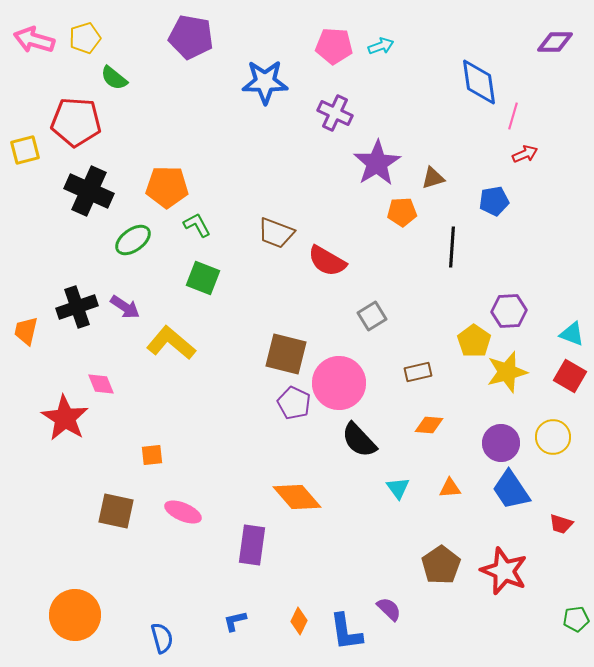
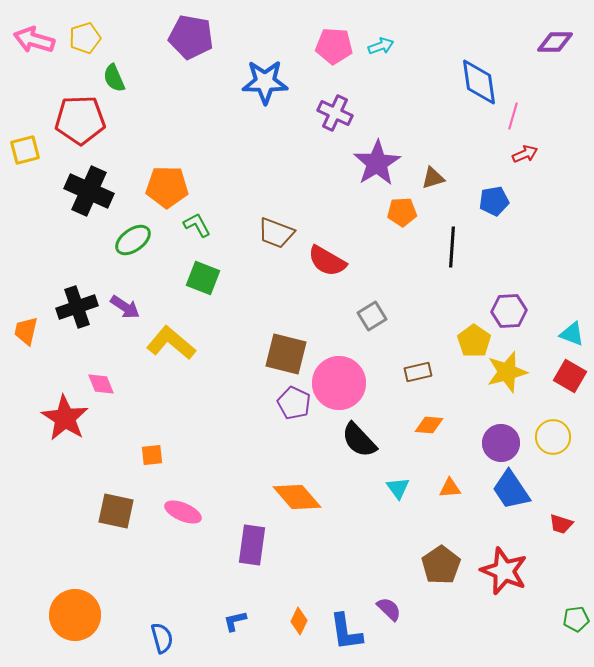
green semicircle at (114, 78): rotated 28 degrees clockwise
red pentagon at (76, 122): moved 4 px right, 2 px up; rotated 6 degrees counterclockwise
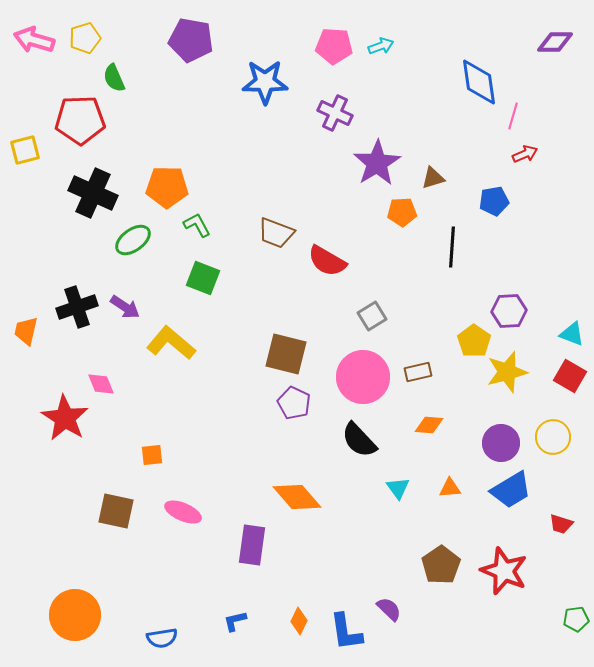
purple pentagon at (191, 37): moved 3 px down
black cross at (89, 191): moved 4 px right, 2 px down
pink circle at (339, 383): moved 24 px right, 6 px up
blue trapezoid at (511, 490): rotated 87 degrees counterclockwise
blue semicircle at (162, 638): rotated 96 degrees clockwise
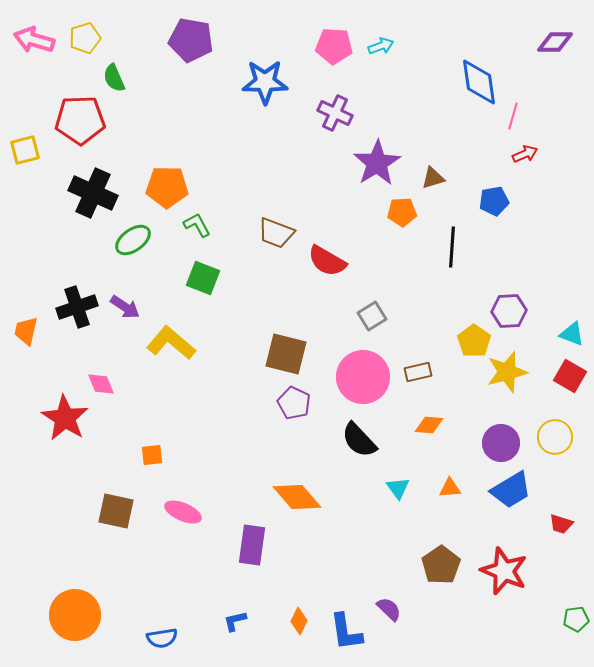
yellow circle at (553, 437): moved 2 px right
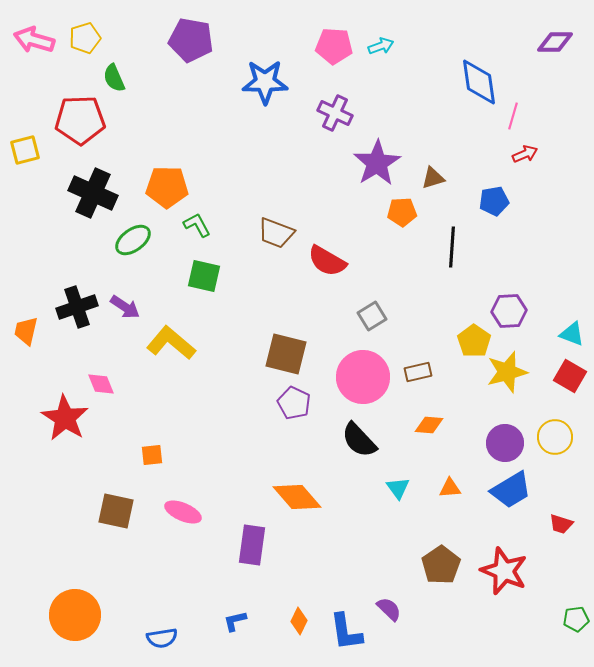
green square at (203, 278): moved 1 px right, 2 px up; rotated 8 degrees counterclockwise
purple circle at (501, 443): moved 4 px right
